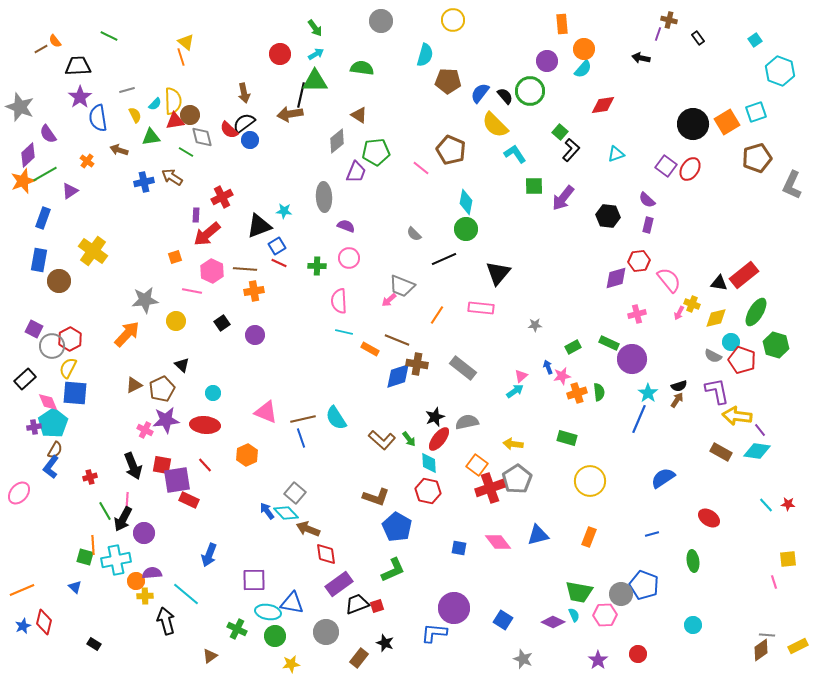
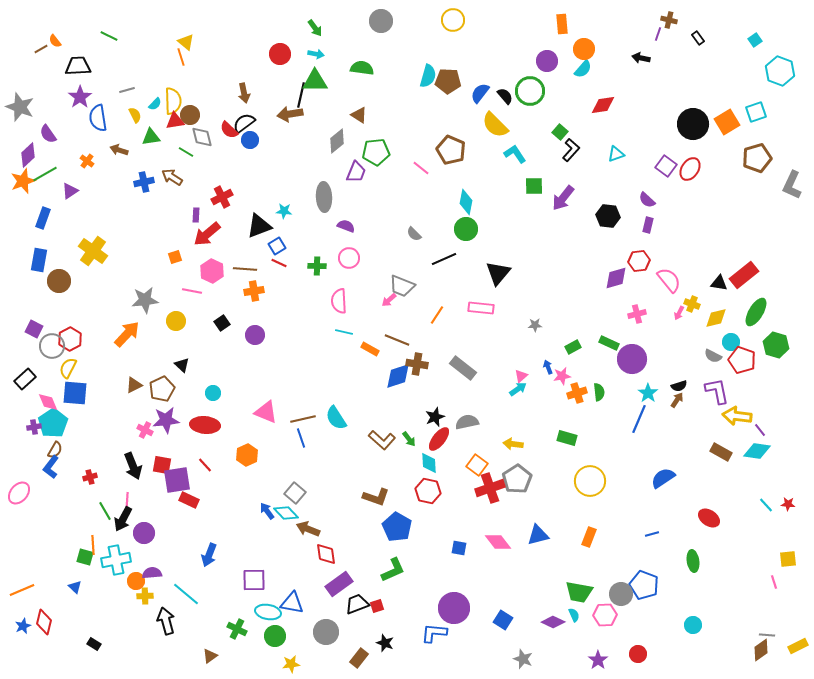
cyan arrow at (316, 54): rotated 42 degrees clockwise
cyan semicircle at (425, 55): moved 3 px right, 21 px down
cyan arrow at (515, 391): moved 3 px right, 2 px up
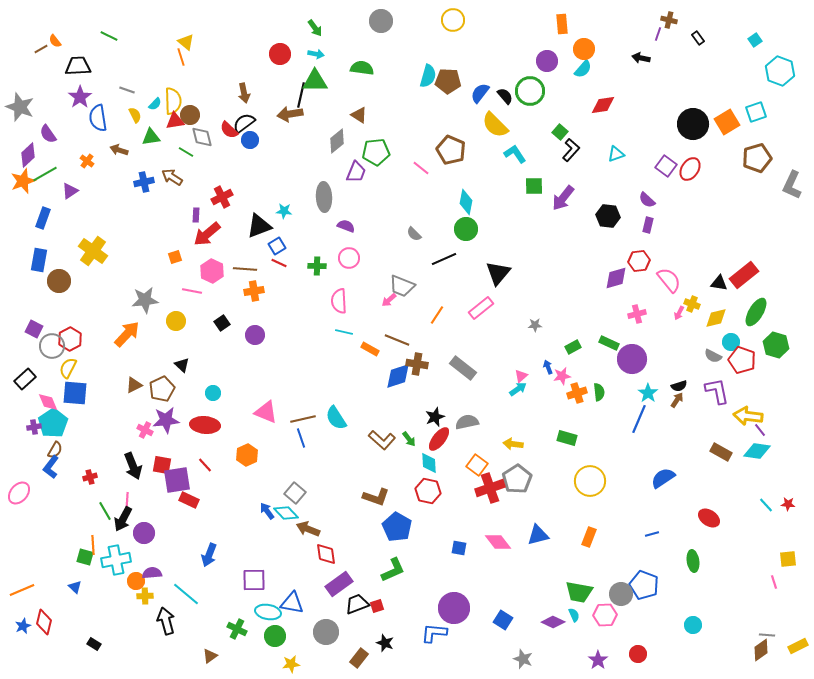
gray line at (127, 90): rotated 35 degrees clockwise
pink rectangle at (481, 308): rotated 45 degrees counterclockwise
yellow arrow at (737, 416): moved 11 px right
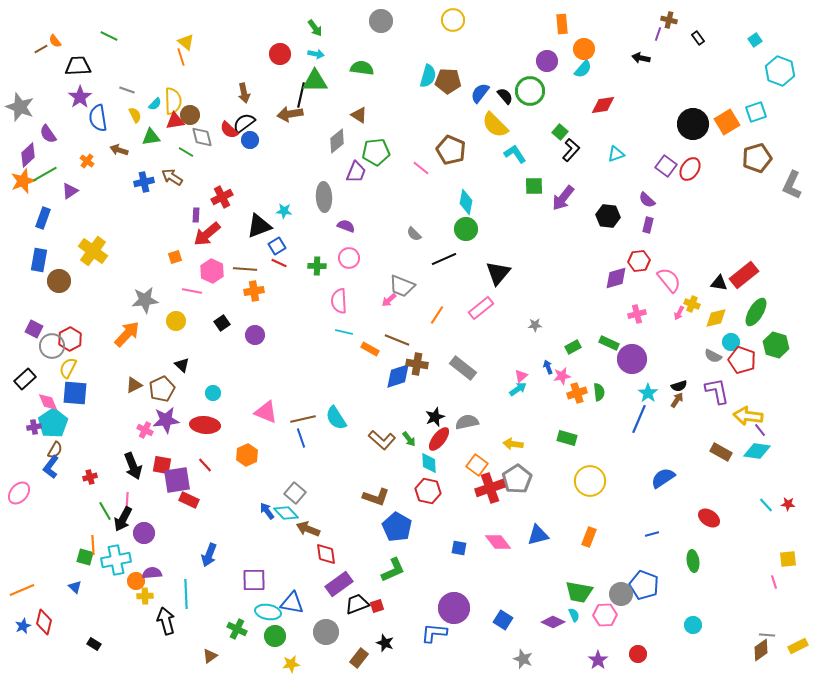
cyan line at (186, 594): rotated 48 degrees clockwise
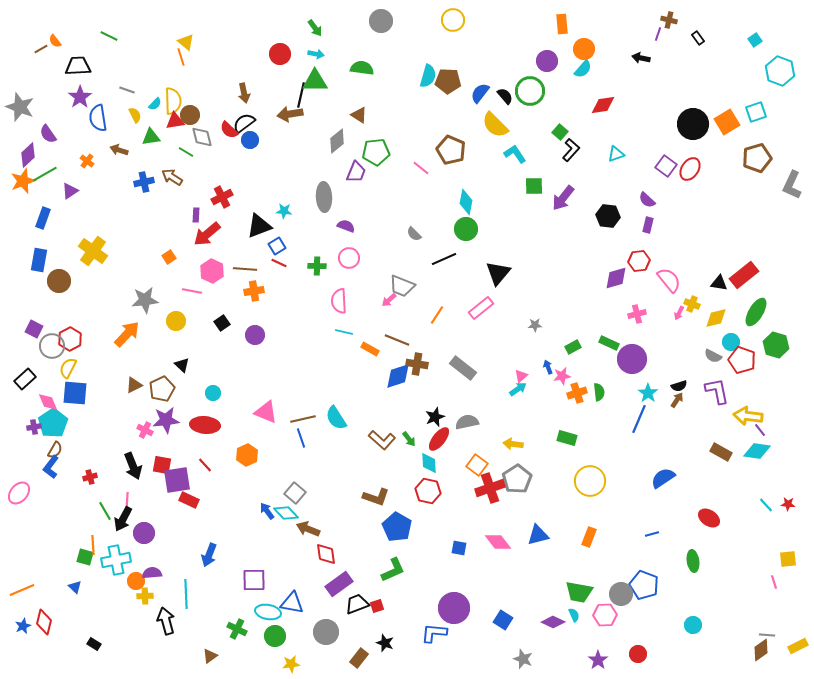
orange square at (175, 257): moved 6 px left; rotated 16 degrees counterclockwise
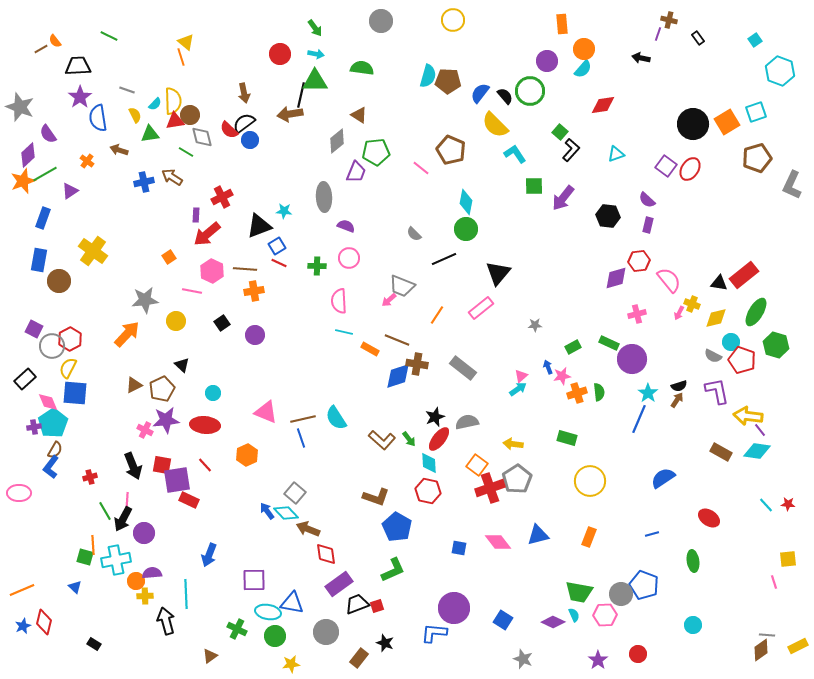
green triangle at (151, 137): moved 1 px left, 3 px up
pink ellipse at (19, 493): rotated 50 degrees clockwise
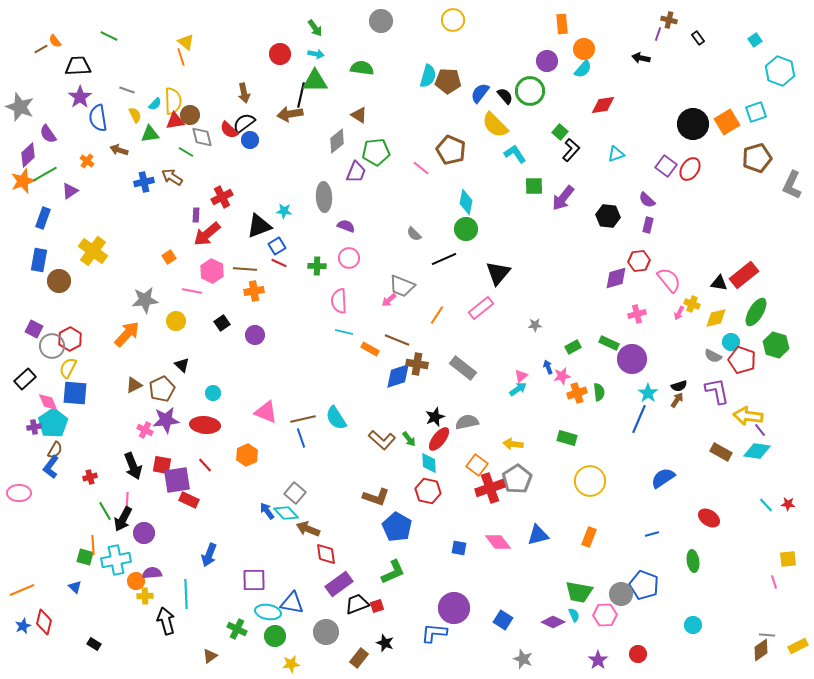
green L-shape at (393, 570): moved 2 px down
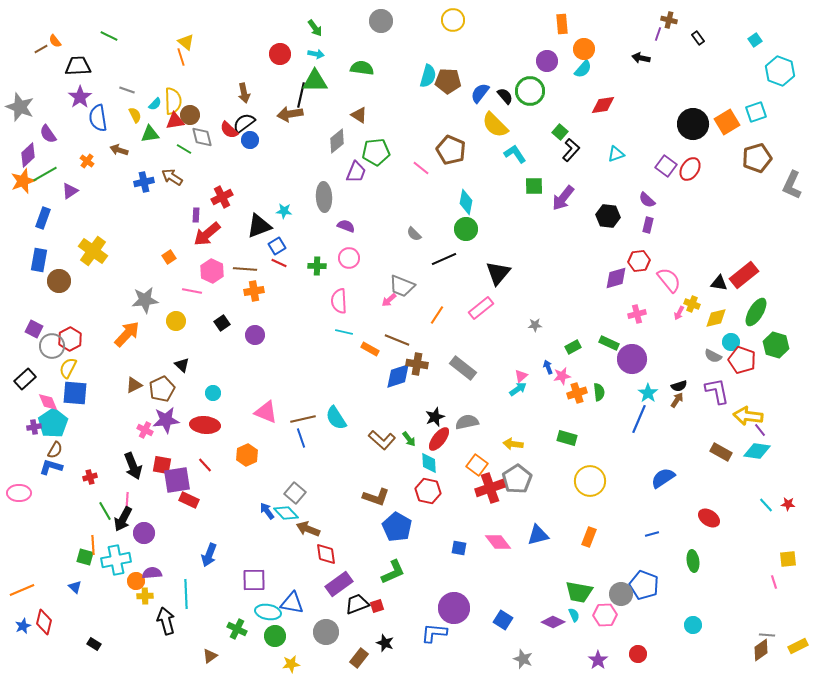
green line at (186, 152): moved 2 px left, 3 px up
blue L-shape at (51, 467): rotated 70 degrees clockwise
